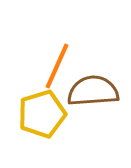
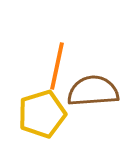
orange line: rotated 12 degrees counterclockwise
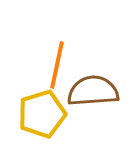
orange line: moved 1 px up
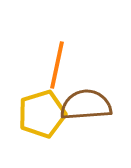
brown semicircle: moved 7 px left, 14 px down
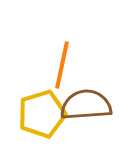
orange line: moved 5 px right
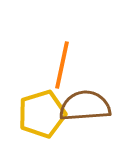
brown semicircle: moved 1 px left, 1 px down
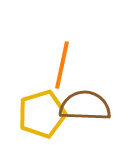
brown semicircle: rotated 6 degrees clockwise
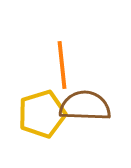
orange line: rotated 18 degrees counterclockwise
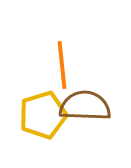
yellow pentagon: moved 1 px right, 1 px down
